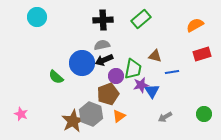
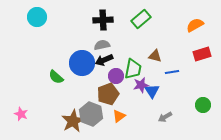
green circle: moved 1 px left, 9 px up
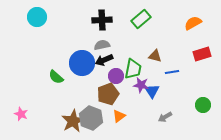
black cross: moved 1 px left
orange semicircle: moved 2 px left, 2 px up
purple star: rotated 21 degrees clockwise
gray hexagon: moved 4 px down
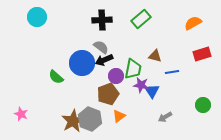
gray semicircle: moved 1 px left, 2 px down; rotated 49 degrees clockwise
gray hexagon: moved 1 px left, 1 px down
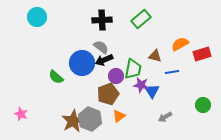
orange semicircle: moved 13 px left, 21 px down
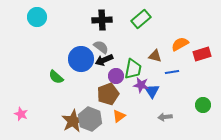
blue circle: moved 1 px left, 4 px up
gray arrow: rotated 24 degrees clockwise
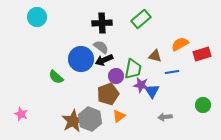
black cross: moved 3 px down
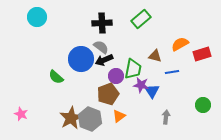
gray arrow: moved 1 px right; rotated 104 degrees clockwise
brown star: moved 2 px left, 3 px up
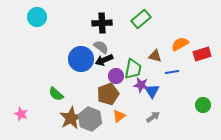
green semicircle: moved 17 px down
gray arrow: moved 13 px left; rotated 48 degrees clockwise
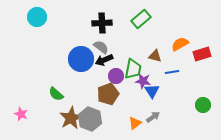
purple star: moved 2 px right, 4 px up
orange triangle: moved 16 px right, 7 px down
